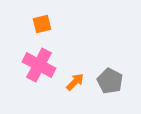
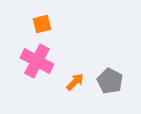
pink cross: moved 2 px left, 4 px up
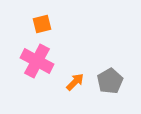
gray pentagon: rotated 15 degrees clockwise
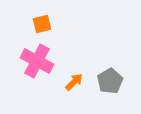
orange arrow: moved 1 px left
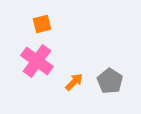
pink cross: rotated 8 degrees clockwise
gray pentagon: rotated 10 degrees counterclockwise
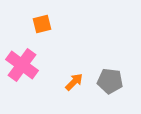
pink cross: moved 15 px left, 4 px down
gray pentagon: rotated 25 degrees counterclockwise
